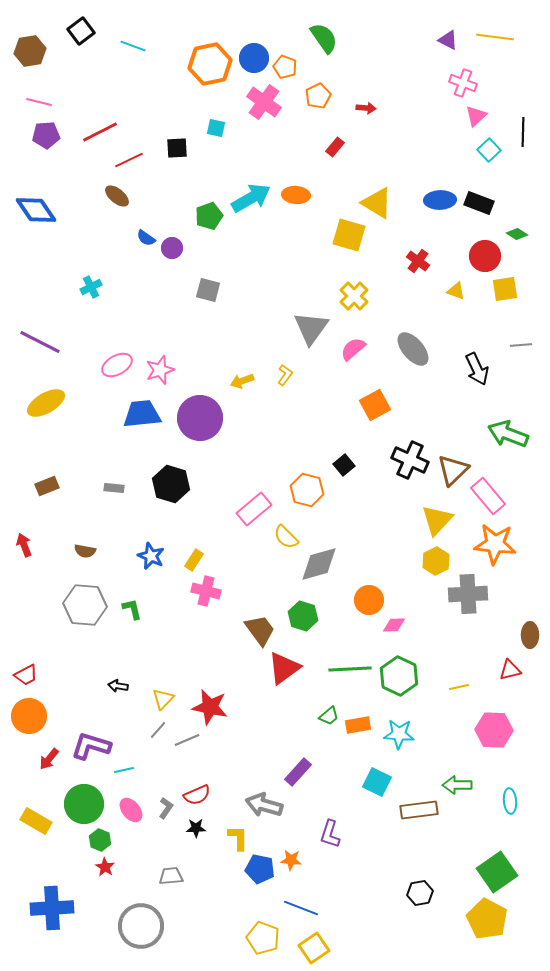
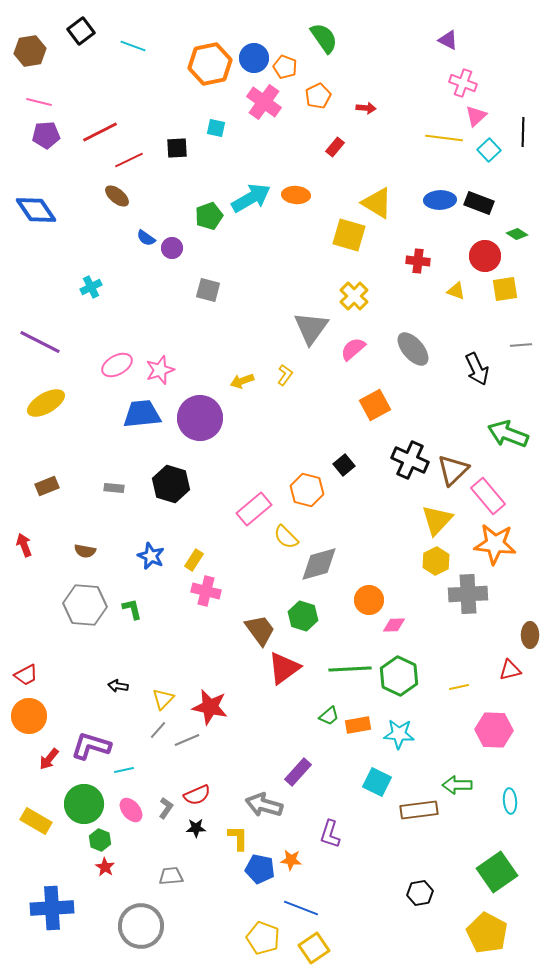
yellow line at (495, 37): moved 51 px left, 101 px down
red cross at (418, 261): rotated 30 degrees counterclockwise
yellow pentagon at (487, 919): moved 14 px down
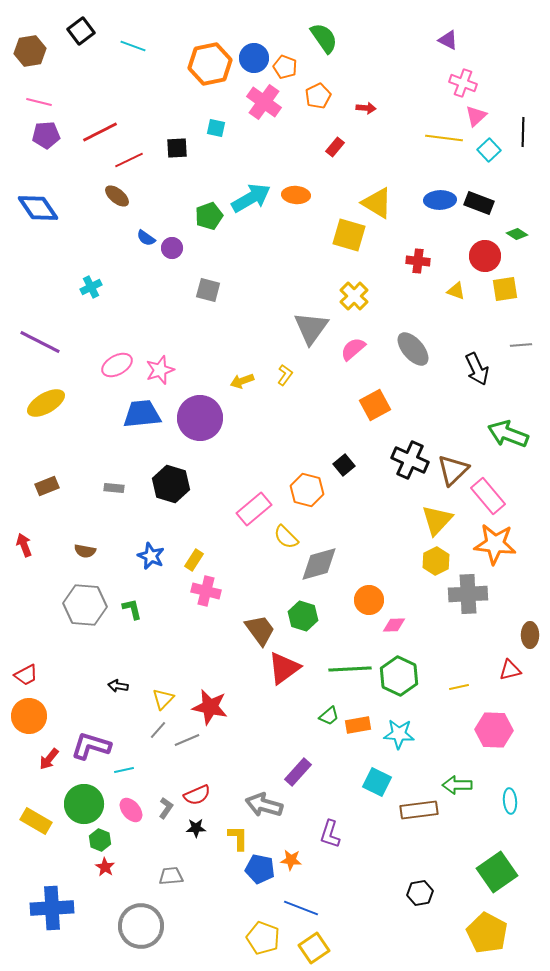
blue diamond at (36, 210): moved 2 px right, 2 px up
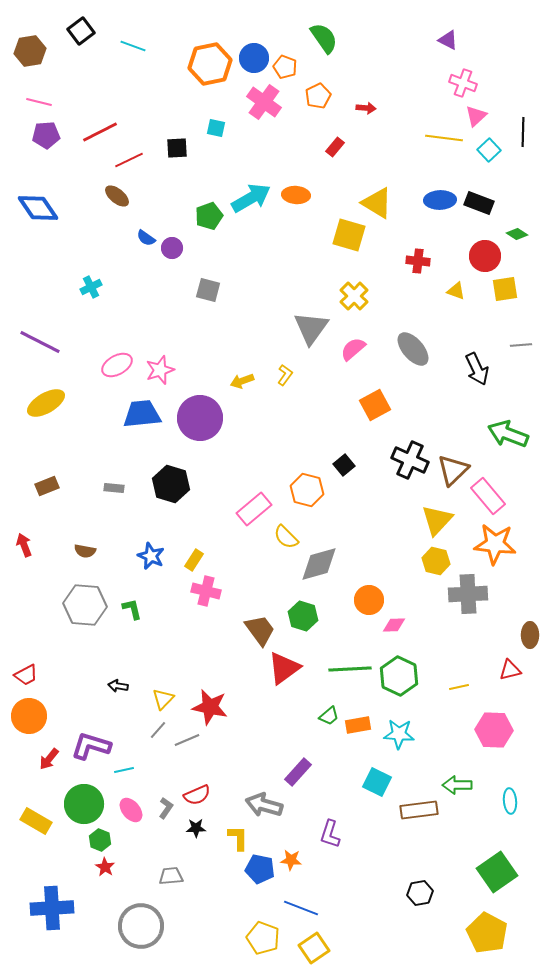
yellow hexagon at (436, 561): rotated 20 degrees counterclockwise
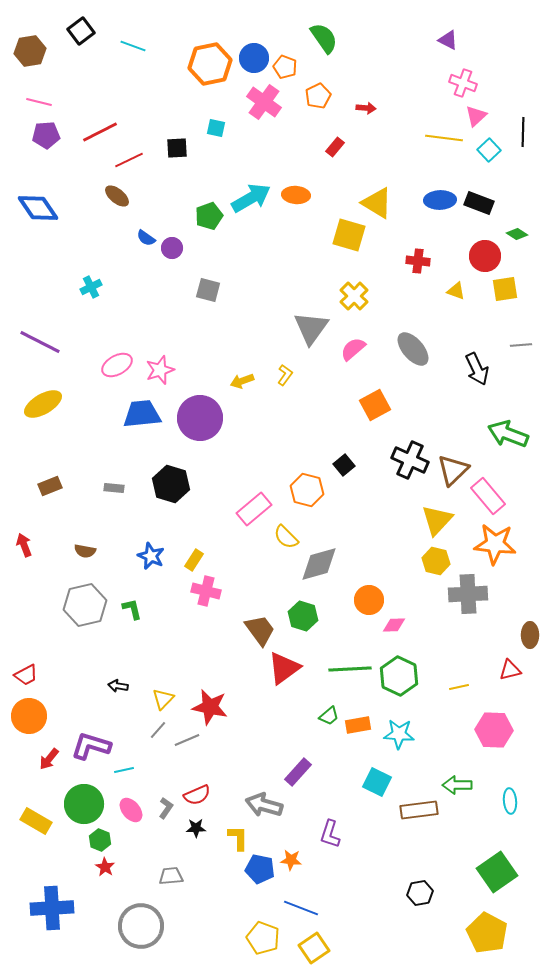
yellow ellipse at (46, 403): moved 3 px left, 1 px down
brown rectangle at (47, 486): moved 3 px right
gray hexagon at (85, 605): rotated 18 degrees counterclockwise
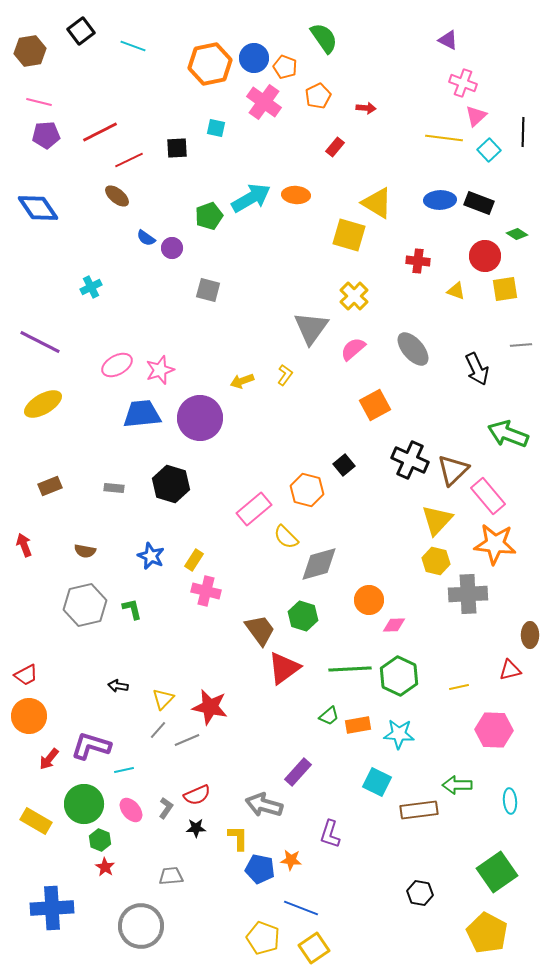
black hexagon at (420, 893): rotated 20 degrees clockwise
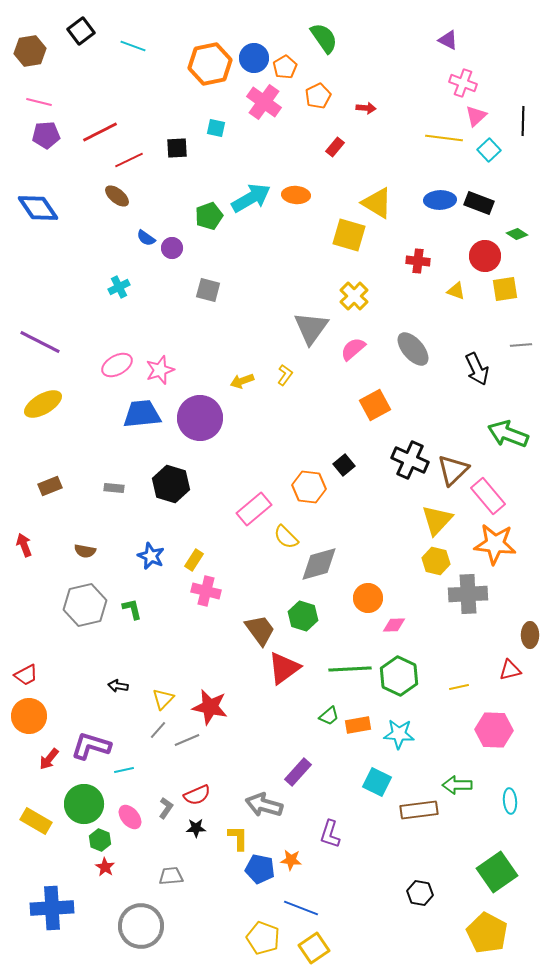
orange pentagon at (285, 67): rotated 20 degrees clockwise
black line at (523, 132): moved 11 px up
cyan cross at (91, 287): moved 28 px right
orange hexagon at (307, 490): moved 2 px right, 3 px up; rotated 8 degrees counterclockwise
orange circle at (369, 600): moved 1 px left, 2 px up
pink ellipse at (131, 810): moved 1 px left, 7 px down
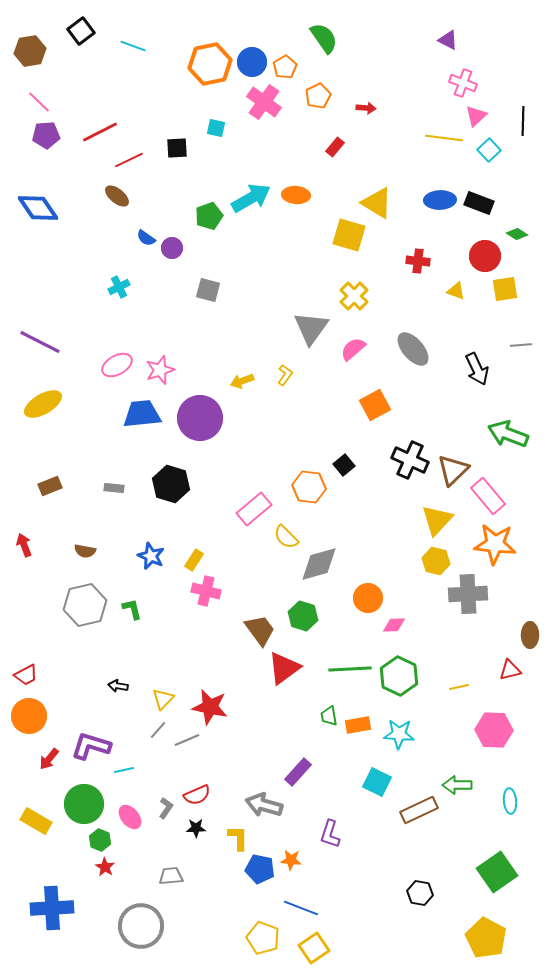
blue circle at (254, 58): moved 2 px left, 4 px down
pink line at (39, 102): rotated 30 degrees clockwise
green trapezoid at (329, 716): rotated 120 degrees clockwise
brown rectangle at (419, 810): rotated 18 degrees counterclockwise
yellow pentagon at (487, 933): moved 1 px left, 5 px down
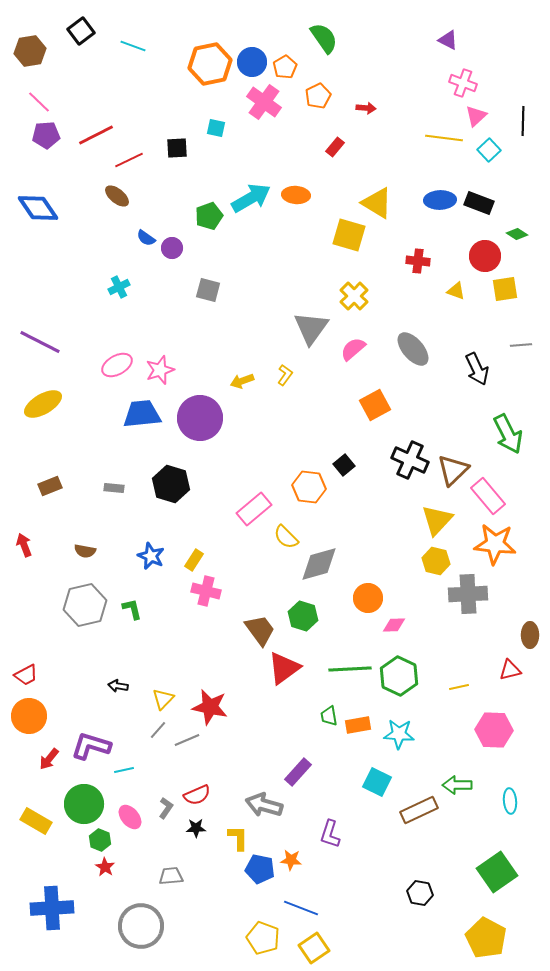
red line at (100, 132): moved 4 px left, 3 px down
green arrow at (508, 434): rotated 138 degrees counterclockwise
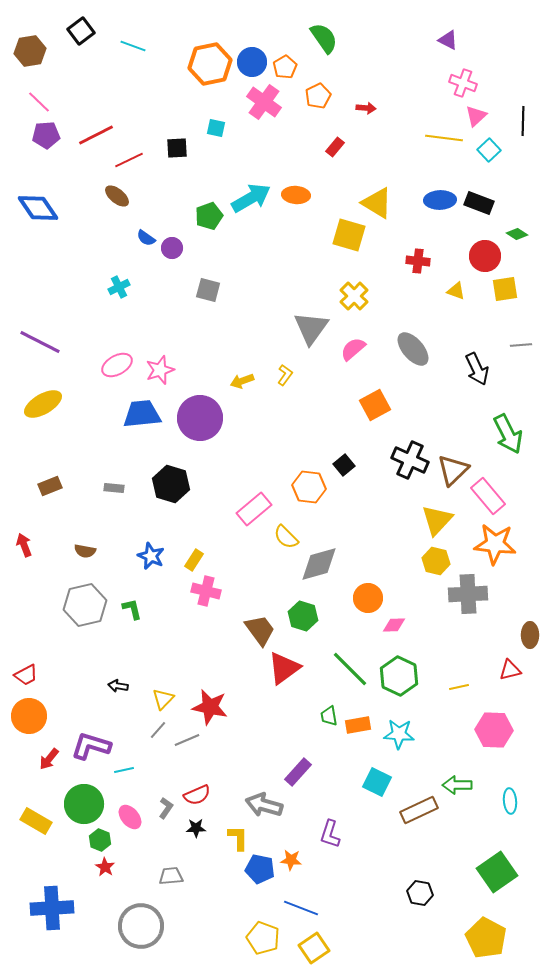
green line at (350, 669): rotated 48 degrees clockwise
